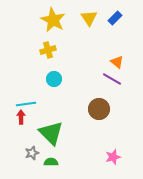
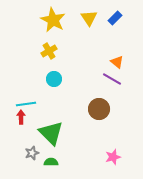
yellow cross: moved 1 px right, 1 px down; rotated 14 degrees counterclockwise
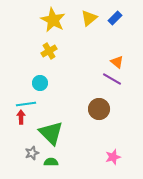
yellow triangle: rotated 24 degrees clockwise
cyan circle: moved 14 px left, 4 px down
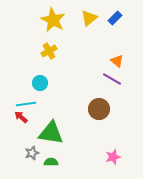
orange triangle: moved 1 px up
red arrow: rotated 48 degrees counterclockwise
green triangle: rotated 36 degrees counterclockwise
